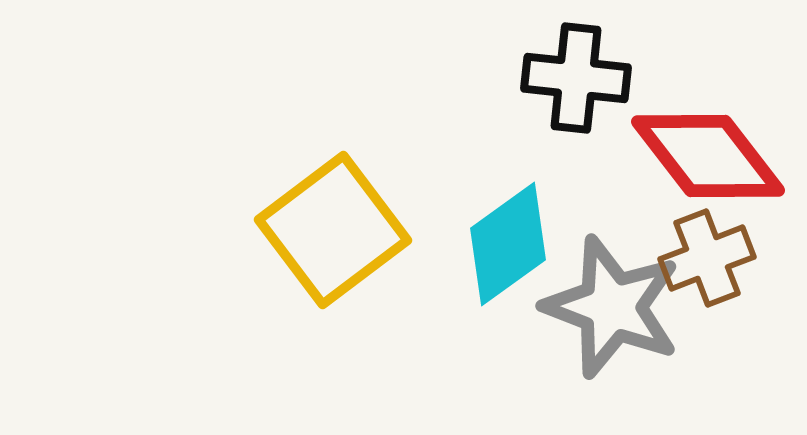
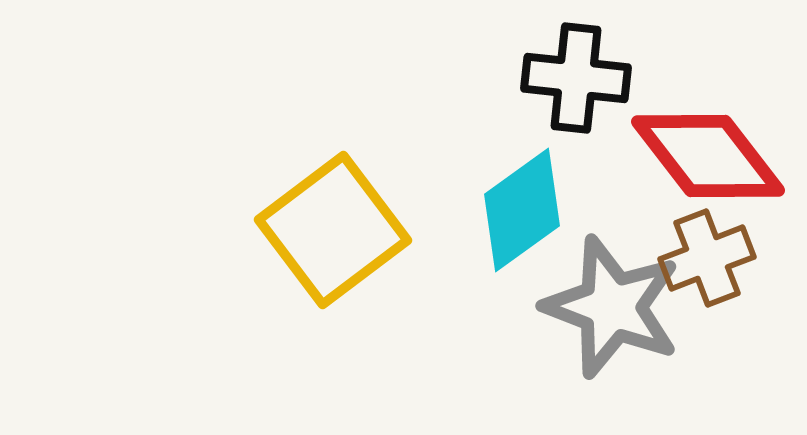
cyan diamond: moved 14 px right, 34 px up
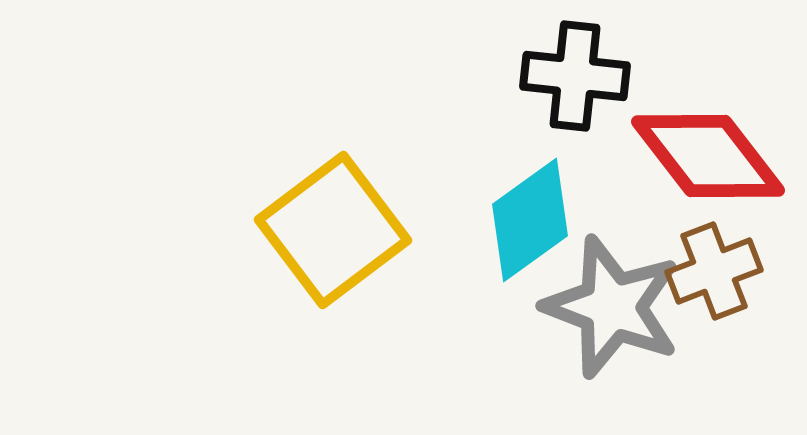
black cross: moved 1 px left, 2 px up
cyan diamond: moved 8 px right, 10 px down
brown cross: moved 7 px right, 13 px down
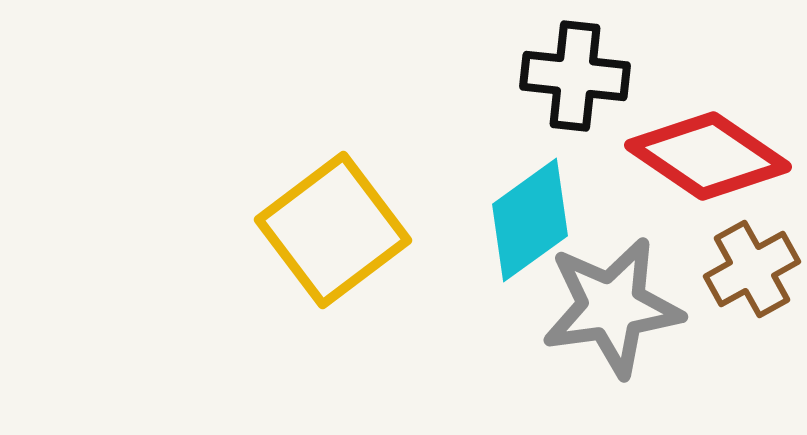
red diamond: rotated 18 degrees counterclockwise
brown cross: moved 38 px right, 2 px up; rotated 8 degrees counterclockwise
gray star: rotated 29 degrees counterclockwise
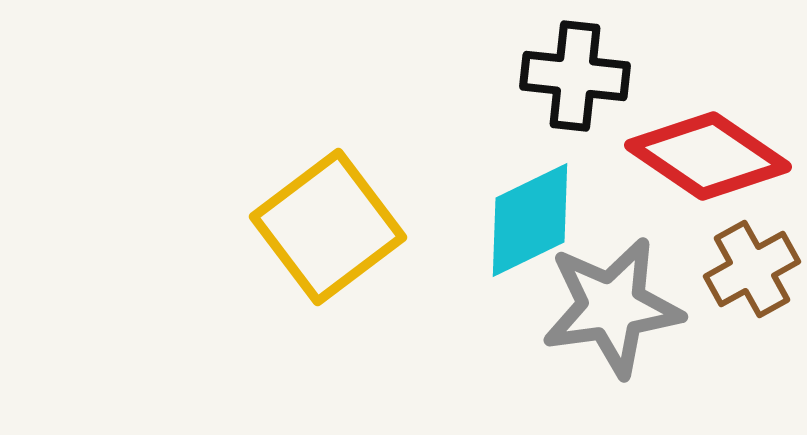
cyan diamond: rotated 10 degrees clockwise
yellow square: moved 5 px left, 3 px up
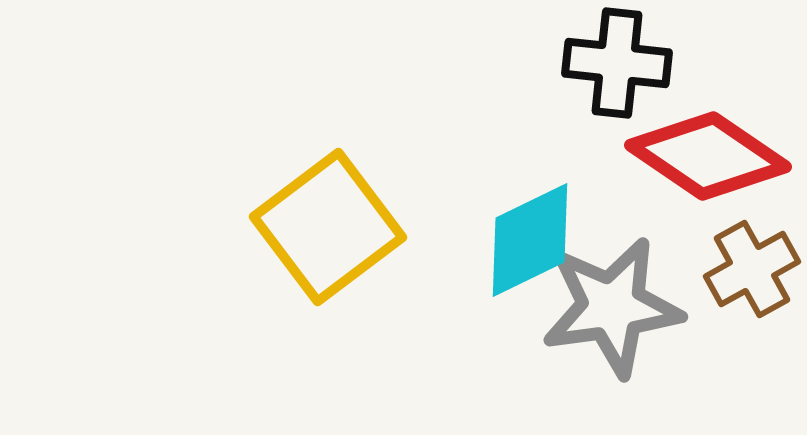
black cross: moved 42 px right, 13 px up
cyan diamond: moved 20 px down
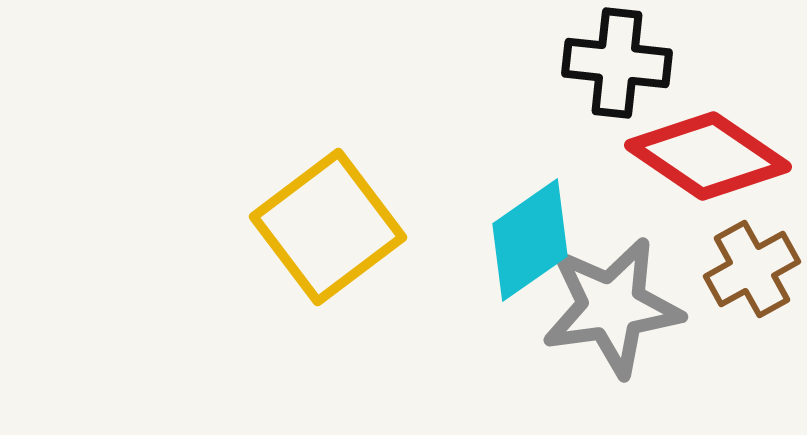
cyan diamond: rotated 9 degrees counterclockwise
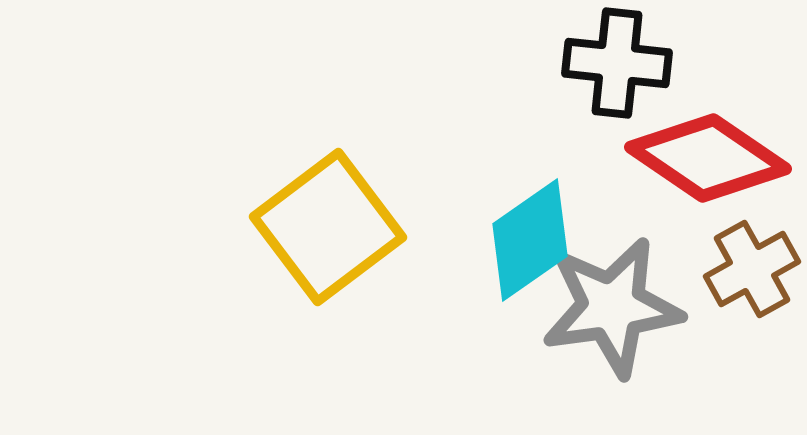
red diamond: moved 2 px down
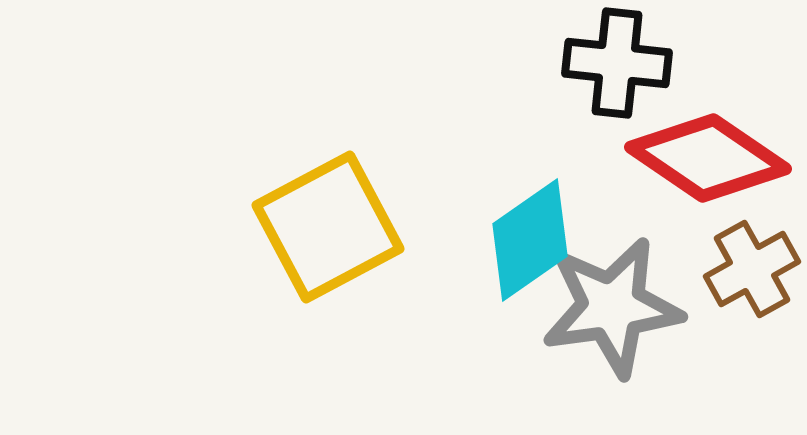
yellow square: rotated 9 degrees clockwise
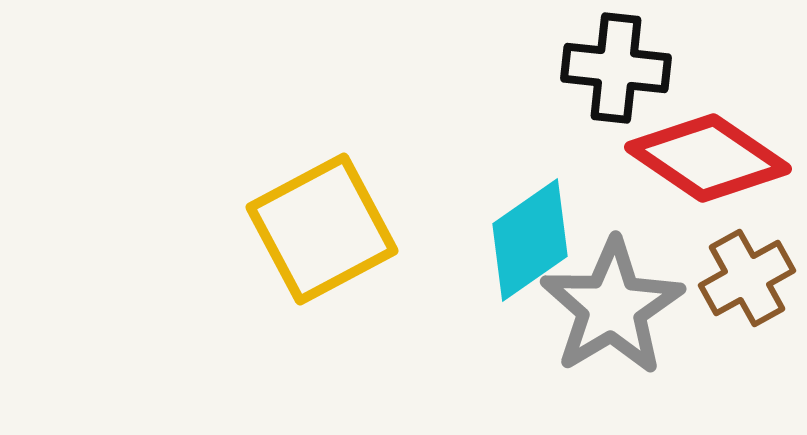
black cross: moved 1 px left, 5 px down
yellow square: moved 6 px left, 2 px down
brown cross: moved 5 px left, 9 px down
gray star: rotated 23 degrees counterclockwise
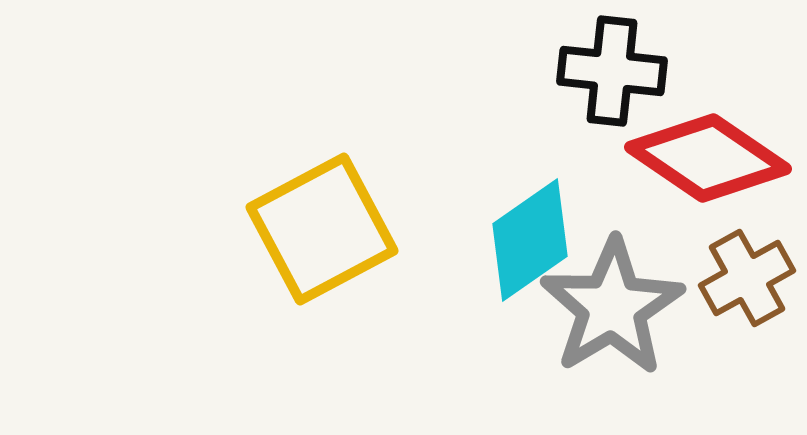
black cross: moved 4 px left, 3 px down
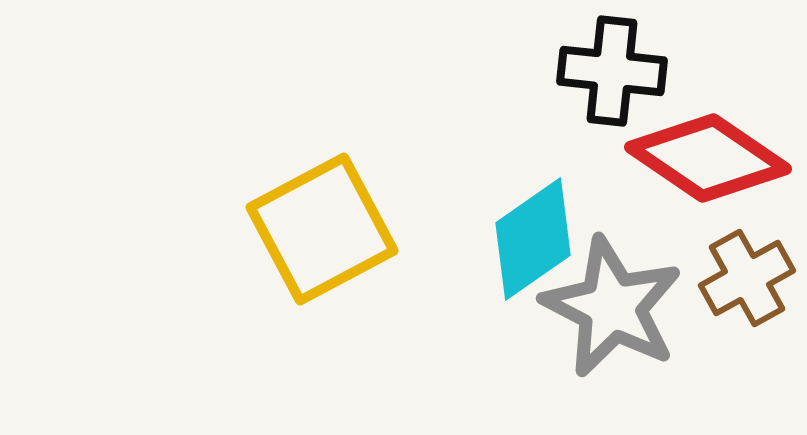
cyan diamond: moved 3 px right, 1 px up
gray star: rotated 14 degrees counterclockwise
